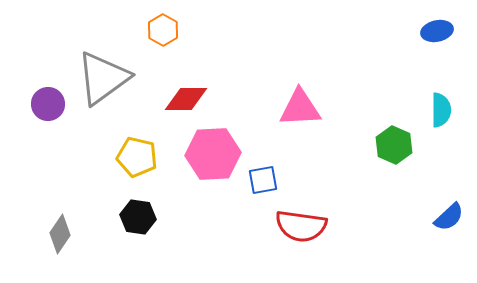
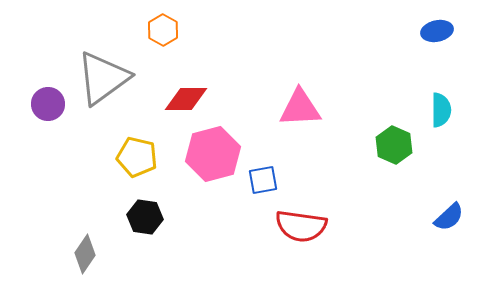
pink hexagon: rotated 12 degrees counterclockwise
black hexagon: moved 7 px right
gray diamond: moved 25 px right, 20 px down
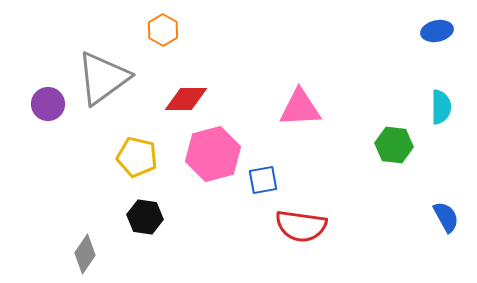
cyan semicircle: moved 3 px up
green hexagon: rotated 18 degrees counterclockwise
blue semicircle: moved 3 px left; rotated 76 degrees counterclockwise
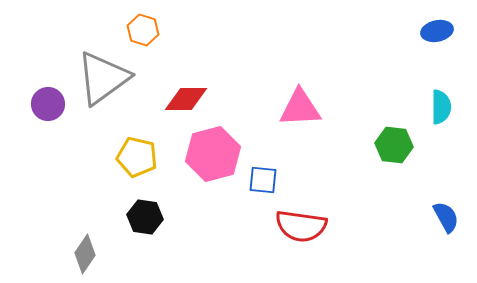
orange hexagon: moved 20 px left; rotated 12 degrees counterclockwise
blue square: rotated 16 degrees clockwise
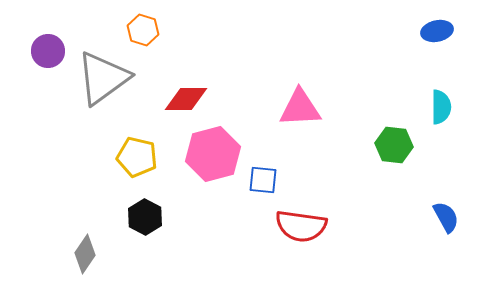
purple circle: moved 53 px up
black hexagon: rotated 20 degrees clockwise
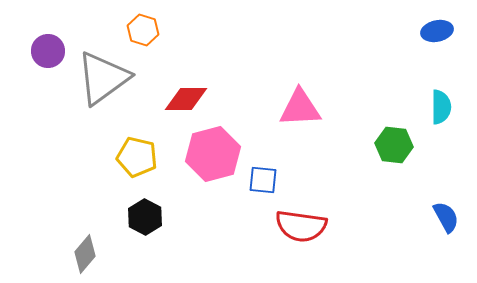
gray diamond: rotated 6 degrees clockwise
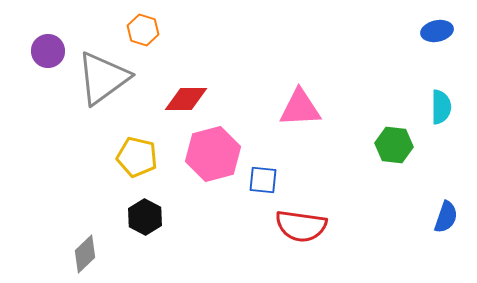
blue semicircle: rotated 48 degrees clockwise
gray diamond: rotated 6 degrees clockwise
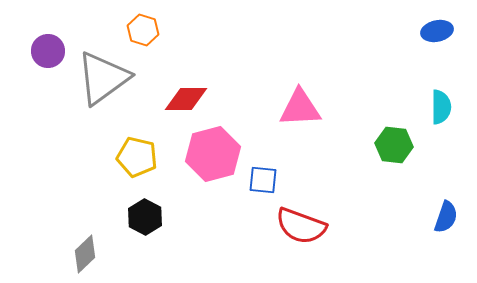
red semicircle: rotated 12 degrees clockwise
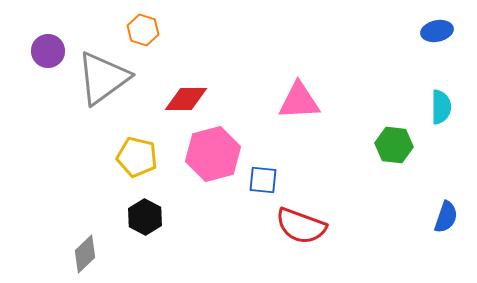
pink triangle: moved 1 px left, 7 px up
